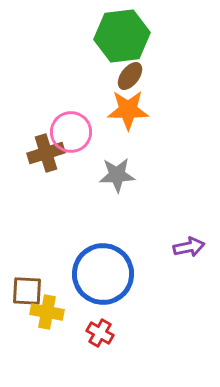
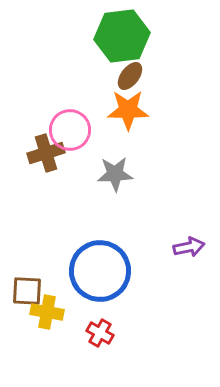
pink circle: moved 1 px left, 2 px up
gray star: moved 2 px left, 1 px up
blue circle: moved 3 px left, 3 px up
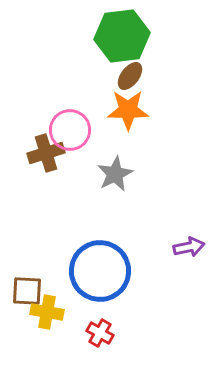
gray star: rotated 24 degrees counterclockwise
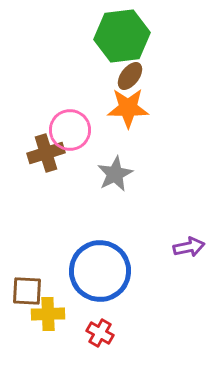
orange star: moved 2 px up
yellow cross: moved 1 px right, 2 px down; rotated 12 degrees counterclockwise
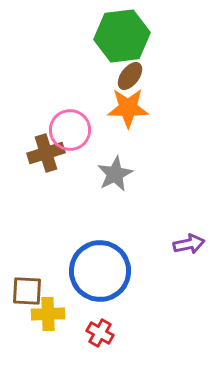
purple arrow: moved 3 px up
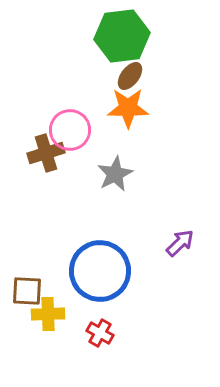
purple arrow: moved 9 px left, 1 px up; rotated 32 degrees counterclockwise
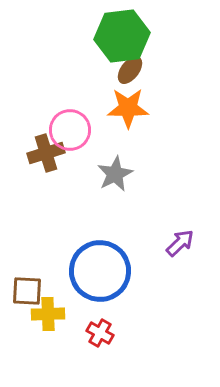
brown ellipse: moved 6 px up
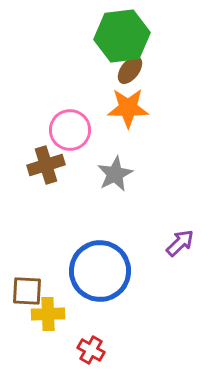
brown cross: moved 12 px down
red cross: moved 9 px left, 17 px down
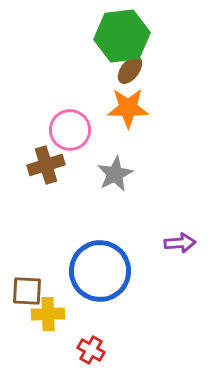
purple arrow: rotated 40 degrees clockwise
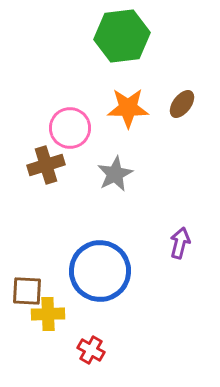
brown ellipse: moved 52 px right, 34 px down
pink circle: moved 2 px up
purple arrow: rotated 72 degrees counterclockwise
